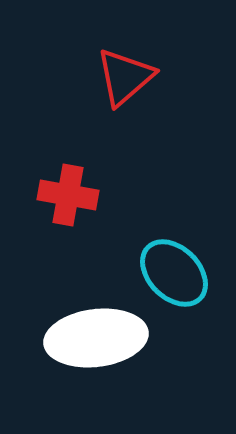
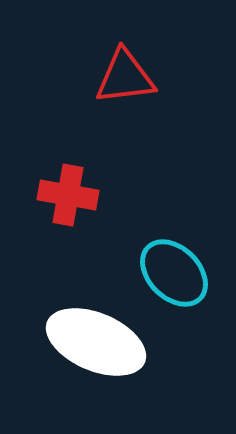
red triangle: rotated 34 degrees clockwise
white ellipse: moved 4 px down; rotated 30 degrees clockwise
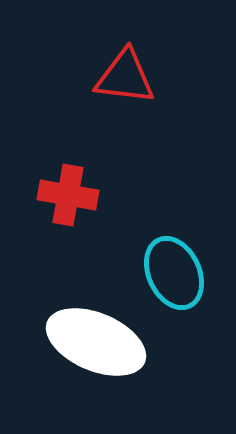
red triangle: rotated 14 degrees clockwise
cyan ellipse: rotated 20 degrees clockwise
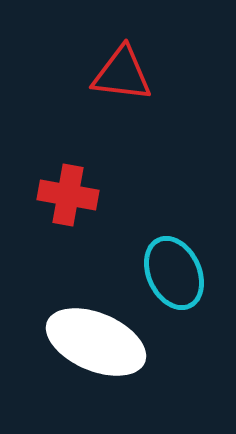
red triangle: moved 3 px left, 3 px up
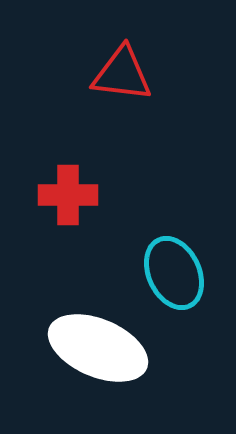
red cross: rotated 10 degrees counterclockwise
white ellipse: moved 2 px right, 6 px down
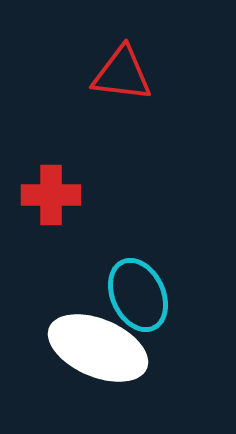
red cross: moved 17 px left
cyan ellipse: moved 36 px left, 22 px down
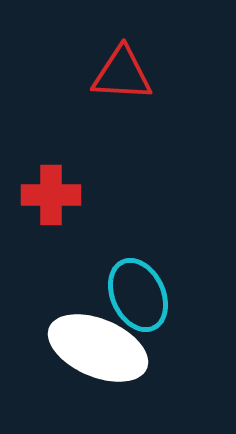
red triangle: rotated 4 degrees counterclockwise
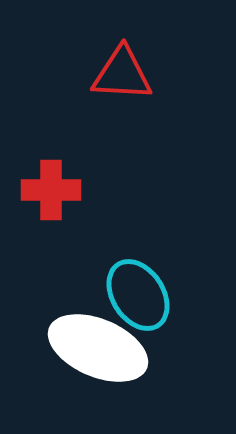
red cross: moved 5 px up
cyan ellipse: rotated 8 degrees counterclockwise
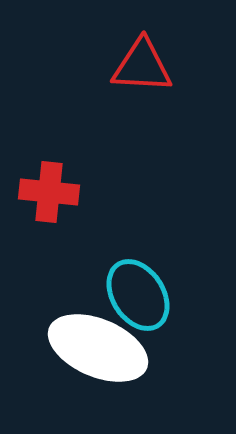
red triangle: moved 20 px right, 8 px up
red cross: moved 2 px left, 2 px down; rotated 6 degrees clockwise
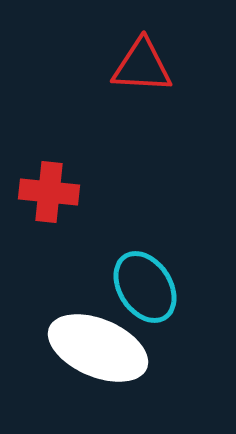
cyan ellipse: moved 7 px right, 8 px up
